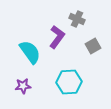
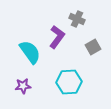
gray square: moved 1 px down
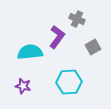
cyan semicircle: rotated 60 degrees counterclockwise
purple star: rotated 21 degrees clockwise
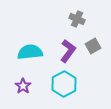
purple L-shape: moved 11 px right, 14 px down
gray square: moved 1 px up
cyan hexagon: moved 5 px left, 2 px down; rotated 25 degrees counterclockwise
purple star: rotated 21 degrees clockwise
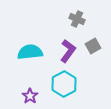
purple star: moved 7 px right, 10 px down
